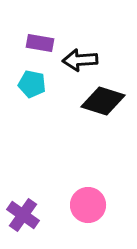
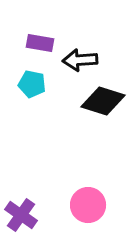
purple cross: moved 2 px left
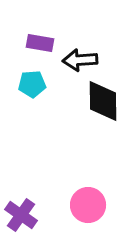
cyan pentagon: rotated 16 degrees counterclockwise
black diamond: rotated 72 degrees clockwise
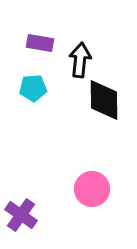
black arrow: rotated 100 degrees clockwise
cyan pentagon: moved 1 px right, 4 px down
black diamond: moved 1 px right, 1 px up
pink circle: moved 4 px right, 16 px up
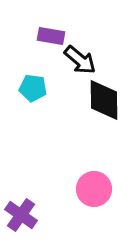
purple rectangle: moved 11 px right, 7 px up
black arrow: rotated 124 degrees clockwise
cyan pentagon: rotated 12 degrees clockwise
pink circle: moved 2 px right
